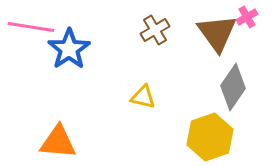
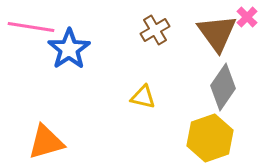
pink cross: rotated 15 degrees counterclockwise
gray diamond: moved 10 px left
yellow hexagon: moved 1 px down
orange triangle: moved 12 px left; rotated 21 degrees counterclockwise
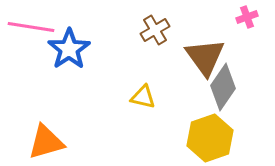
pink cross: rotated 25 degrees clockwise
brown triangle: moved 12 px left, 24 px down
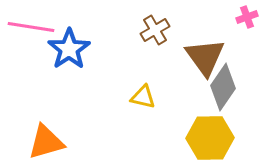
yellow hexagon: rotated 18 degrees clockwise
